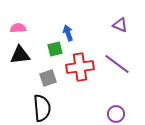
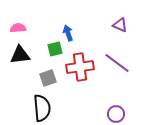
purple line: moved 1 px up
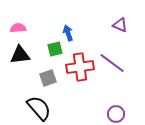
purple line: moved 5 px left
black semicircle: moved 3 px left; rotated 36 degrees counterclockwise
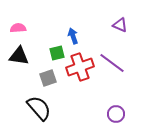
blue arrow: moved 5 px right, 3 px down
green square: moved 2 px right, 4 px down
black triangle: moved 1 px left, 1 px down; rotated 15 degrees clockwise
red cross: rotated 12 degrees counterclockwise
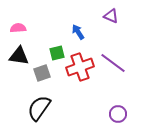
purple triangle: moved 9 px left, 9 px up
blue arrow: moved 5 px right, 4 px up; rotated 14 degrees counterclockwise
purple line: moved 1 px right
gray square: moved 6 px left, 5 px up
black semicircle: rotated 104 degrees counterclockwise
purple circle: moved 2 px right
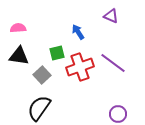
gray square: moved 2 px down; rotated 24 degrees counterclockwise
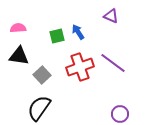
green square: moved 17 px up
purple circle: moved 2 px right
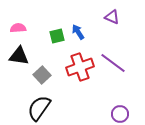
purple triangle: moved 1 px right, 1 px down
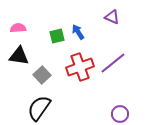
purple line: rotated 76 degrees counterclockwise
